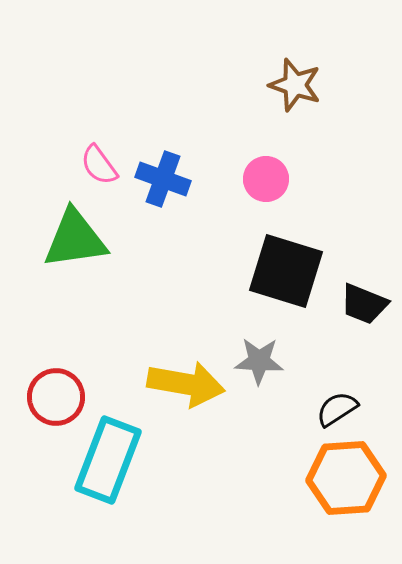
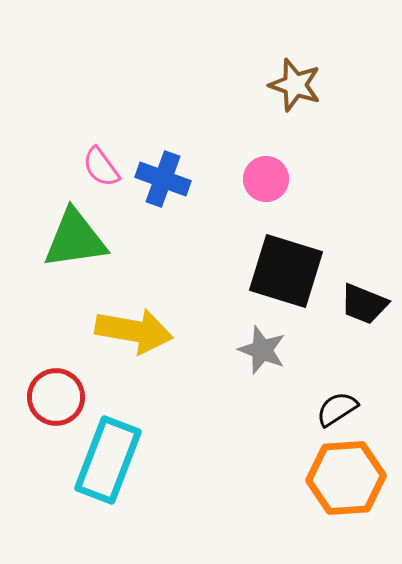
pink semicircle: moved 2 px right, 2 px down
gray star: moved 3 px right, 11 px up; rotated 18 degrees clockwise
yellow arrow: moved 52 px left, 53 px up
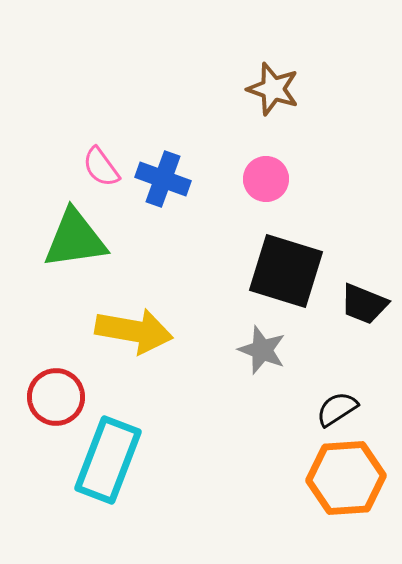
brown star: moved 22 px left, 4 px down
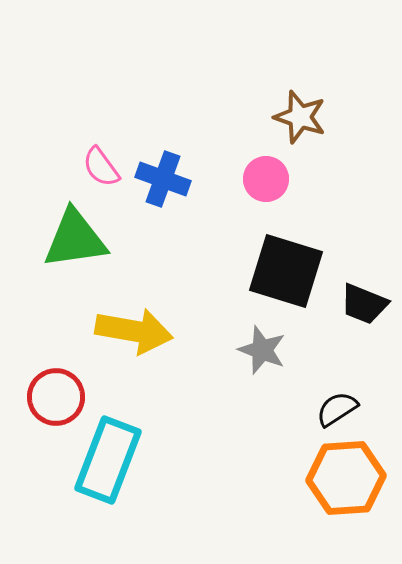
brown star: moved 27 px right, 28 px down
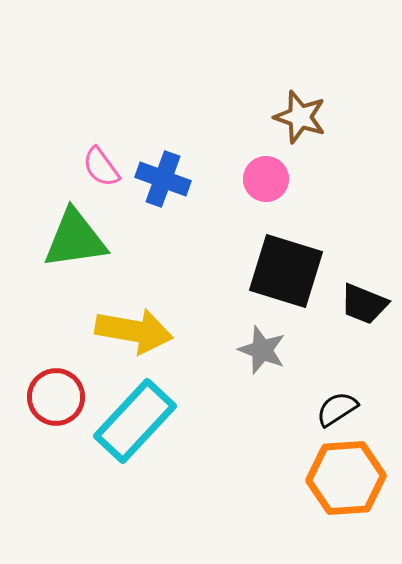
cyan rectangle: moved 27 px right, 39 px up; rotated 22 degrees clockwise
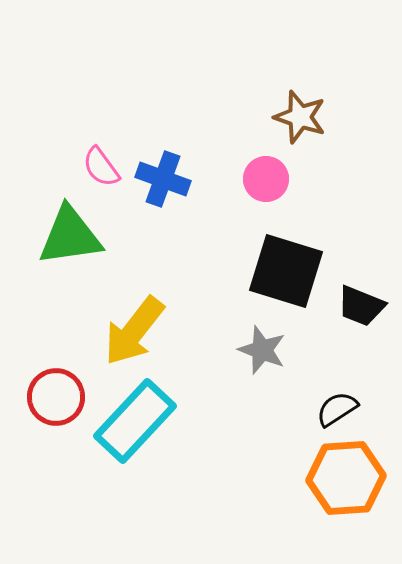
green triangle: moved 5 px left, 3 px up
black trapezoid: moved 3 px left, 2 px down
yellow arrow: rotated 118 degrees clockwise
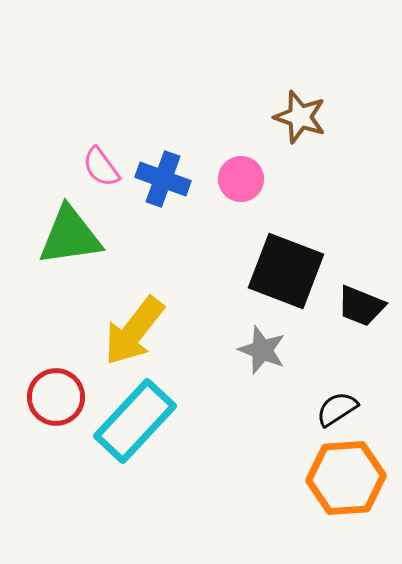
pink circle: moved 25 px left
black square: rotated 4 degrees clockwise
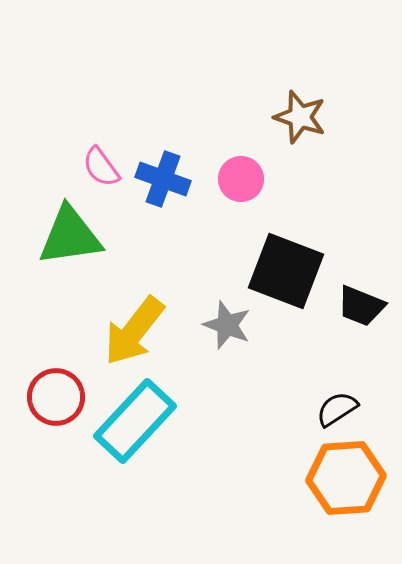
gray star: moved 35 px left, 25 px up
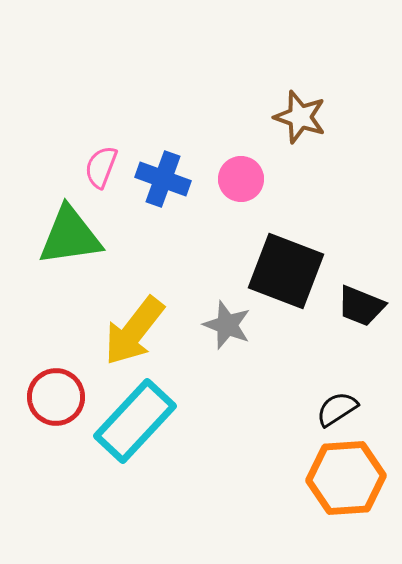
pink semicircle: rotated 57 degrees clockwise
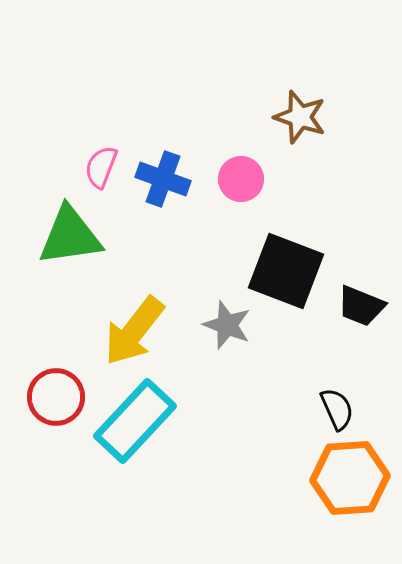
black semicircle: rotated 99 degrees clockwise
orange hexagon: moved 4 px right
